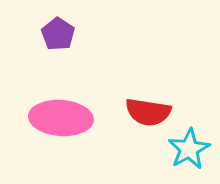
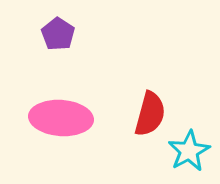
red semicircle: moved 2 px right, 2 px down; rotated 84 degrees counterclockwise
cyan star: moved 2 px down
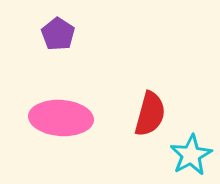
cyan star: moved 2 px right, 4 px down
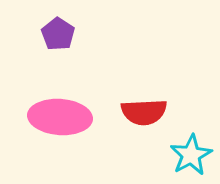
red semicircle: moved 6 px left, 2 px up; rotated 72 degrees clockwise
pink ellipse: moved 1 px left, 1 px up
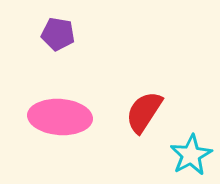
purple pentagon: rotated 24 degrees counterclockwise
red semicircle: rotated 126 degrees clockwise
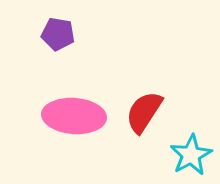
pink ellipse: moved 14 px right, 1 px up
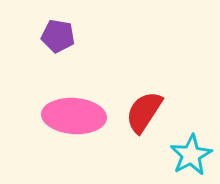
purple pentagon: moved 2 px down
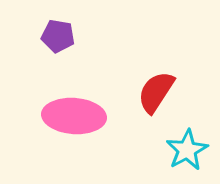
red semicircle: moved 12 px right, 20 px up
cyan star: moved 4 px left, 5 px up
